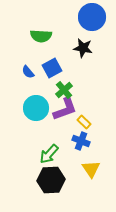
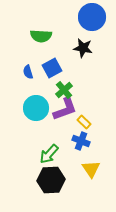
blue semicircle: rotated 24 degrees clockwise
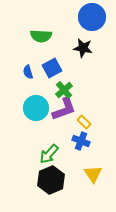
purple L-shape: moved 1 px left
yellow triangle: moved 2 px right, 5 px down
black hexagon: rotated 20 degrees counterclockwise
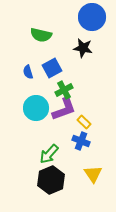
green semicircle: moved 1 px up; rotated 10 degrees clockwise
green cross: rotated 12 degrees clockwise
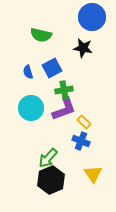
green cross: rotated 18 degrees clockwise
cyan circle: moved 5 px left
green arrow: moved 1 px left, 4 px down
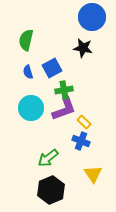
green semicircle: moved 15 px left, 5 px down; rotated 90 degrees clockwise
green arrow: rotated 10 degrees clockwise
black hexagon: moved 10 px down
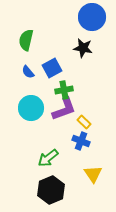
blue semicircle: rotated 24 degrees counterclockwise
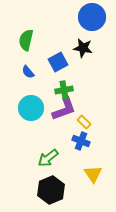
blue square: moved 6 px right, 6 px up
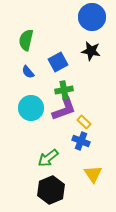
black star: moved 8 px right, 3 px down
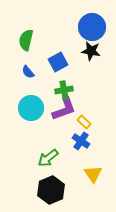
blue circle: moved 10 px down
blue cross: rotated 12 degrees clockwise
